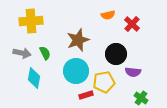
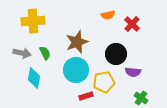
yellow cross: moved 2 px right
brown star: moved 1 px left, 2 px down
cyan circle: moved 1 px up
red rectangle: moved 1 px down
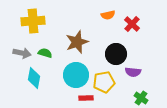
green semicircle: rotated 48 degrees counterclockwise
cyan circle: moved 5 px down
red rectangle: moved 2 px down; rotated 16 degrees clockwise
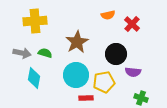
yellow cross: moved 2 px right
brown star: rotated 10 degrees counterclockwise
green cross: rotated 16 degrees counterclockwise
